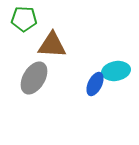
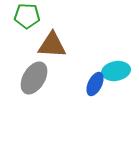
green pentagon: moved 3 px right, 3 px up
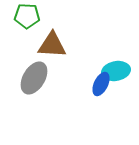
blue ellipse: moved 6 px right
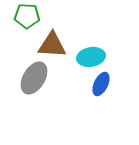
cyan ellipse: moved 25 px left, 14 px up
